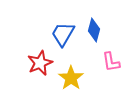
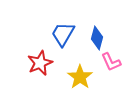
blue diamond: moved 3 px right, 8 px down
pink L-shape: rotated 15 degrees counterclockwise
yellow star: moved 9 px right, 1 px up
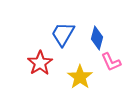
red star: rotated 10 degrees counterclockwise
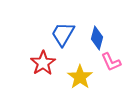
red star: moved 3 px right
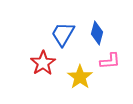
blue diamond: moved 5 px up
pink L-shape: moved 1 px left, 1 px up; rotated 70 degrees counterclockwise
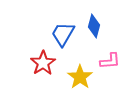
blue diamond: moved 3 px left, 7 px up
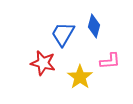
red star: rotated 25 degrees counterclockwise
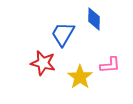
blue diamond: moved 7 px up; rotated 15 degrees counterclockwise
pink L-shape: moved 4 px down
